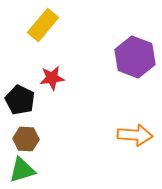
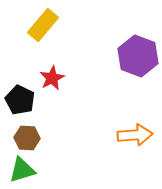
purple hexagon: moved 3 px right, 1 px up
red star: rotated 20 degrees counterclockwise
orange arrow: rotated 8 degrees counterclockwise
brown hexagon: moved 1 px right, 1 px up
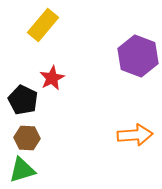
black pentagon: moved 3 px right
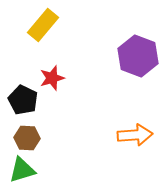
red star: rotated 10 degrees clockwise
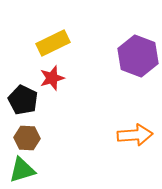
yellow rectangle: moved 10 px right, 18 px down; rotated 24 degrees clockwise
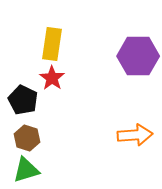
yellow rectangle: moved 1 px left, 1 px down; rotated 56 degrees counterclockwise
purple hexagon: rotated 21 degrees counterclockwise
red star: rotated 20 degrees counterclockwise
brown hexagon: rotated 15 degrees clockwise
green triangle: moved 4 px right
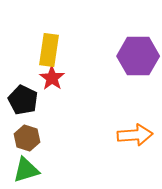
yellow rectangle: moved 3 px left, 6 px down
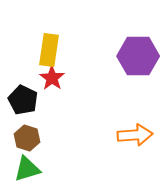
green triangle: moved 1 px right, 1 px up
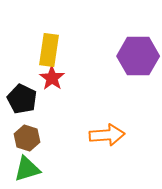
black pentagon: moved 1 px left, 1 px up
orange arrow: moved 28 px left
